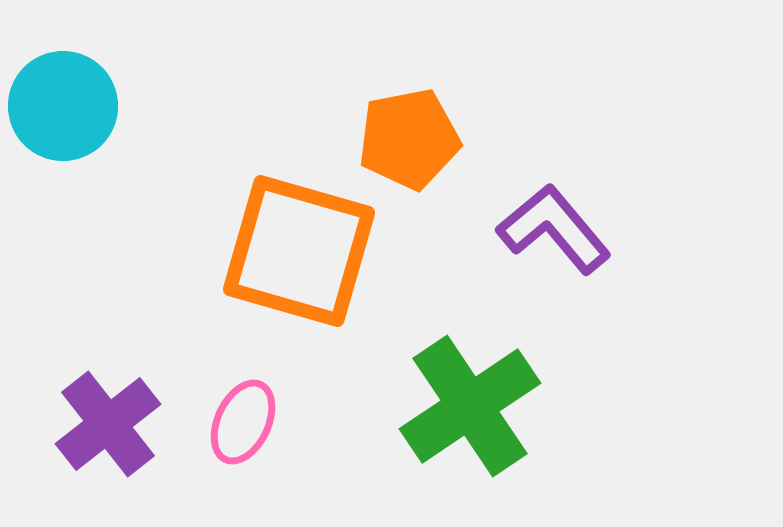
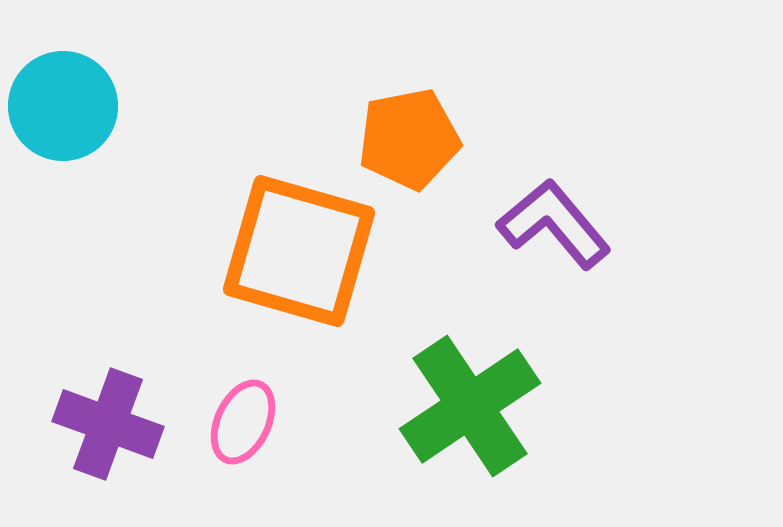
purple L-shape: moved 5 px up
purple cross: rotated 32 degrees counterclockwise
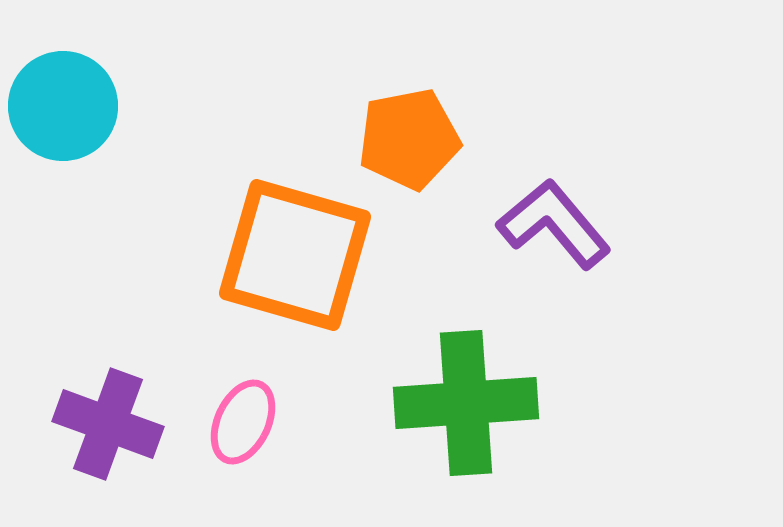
orange square: moved 4 px left, 4 px down
green cross: moved 4 px left, 3 px up; rotated 30 degrees clockwise
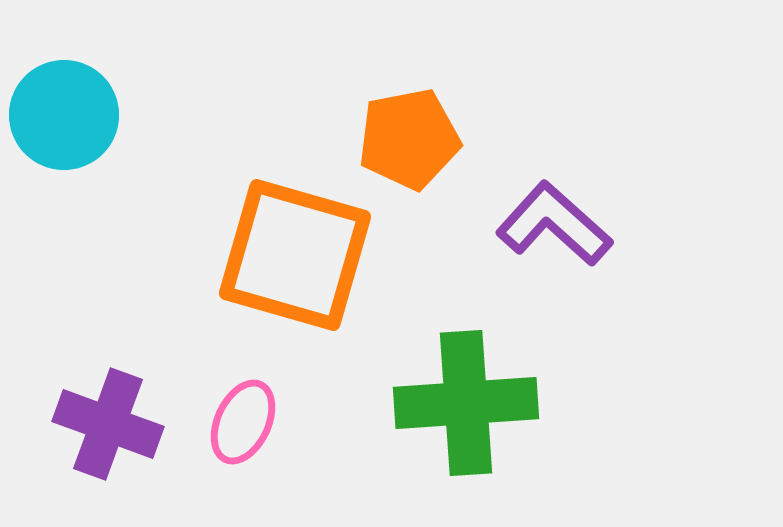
cyan circle: moved 1 px right, 9 px down
purple L-shape: rotated 8 degrees counterclockwise
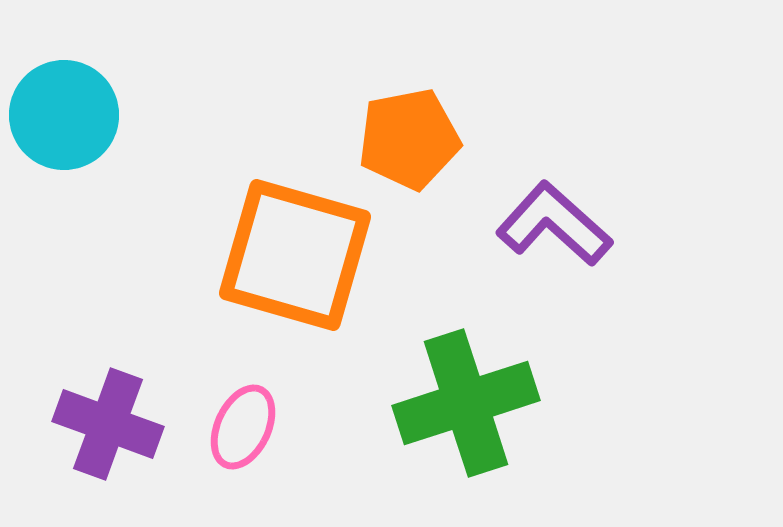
green cross: rotated 14 degrees counterclockwise
pink ellipse: moved 5 px down
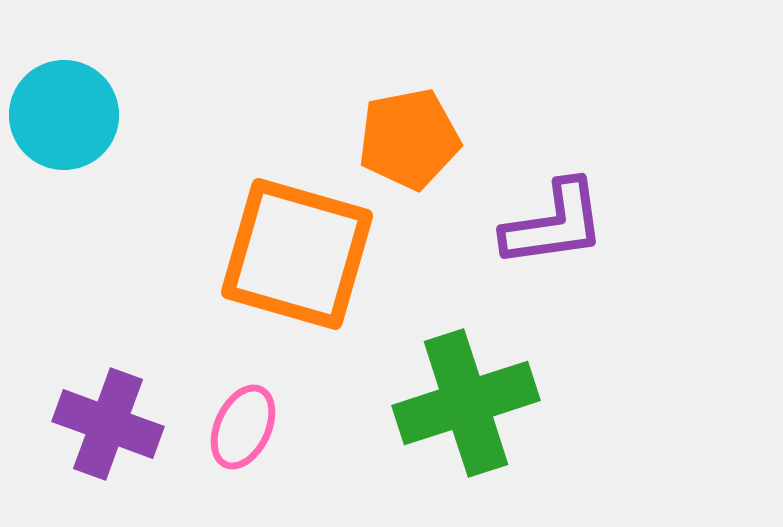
purple L-shape: rotated 130 degrees clockwise
orange square: moved 2 px right, 1 px up
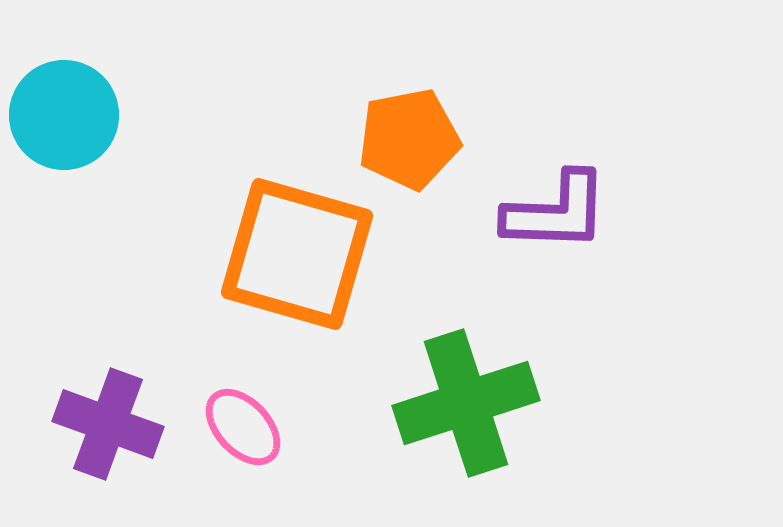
purple L-shape: moved 2 px right, 12 px up; rotated 10 degrees clockwise
pink ellipse: rotated 68 degrees counterclockwise
